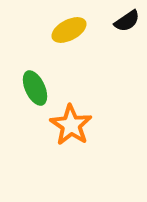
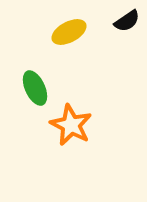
yellow ellipse: moved 2 px down
orange star: rotated 6 degrees counterclockwise
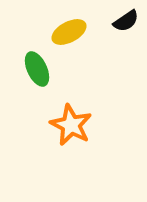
black semicircle: moved 1 px left
green ellipse: moved 2 px right, 19 px up
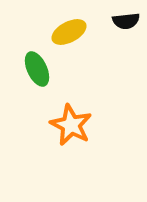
black semicircle: rotated 28 degrees clockwise
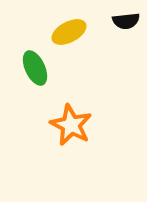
green ellipse: moved 2 px left, 1 px up
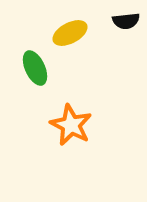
yellow ellipse: moved 1 px right, 1 px down
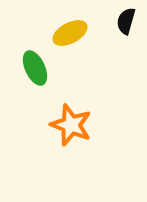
black semicircle: rotated 112 degrees clockwise
orange star: rotated 6 degrees counterclockwise
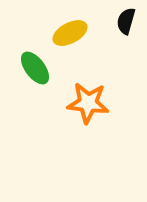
green ellipse: rotated 12 degrees counterclockwise
orange star: moved 17 px right, 22 px up; rotated 15 degrees counterclockwise
